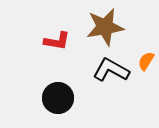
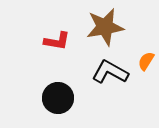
black L-shape: moved 1 px left, 2 px down
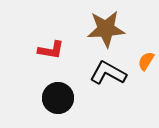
brown star: moved 1 px right, 2 px down; rotated 6 degrees clockwise
red L-shape: moved 6 px left, 9 px down
black L-shape: moved 2 px left, 1 px down
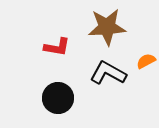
brown star: moved 1 px right, 2 px up
red L-shape: moved 6 px right, 3 px up
orange semicircle: rotated 30 degrees clockwise
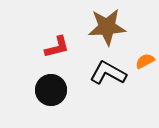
red L-shape: rotated 24 degrees counterclockwise
orange semicircle: moved 1 px left
black circle: moved 7 px left, 8 px up
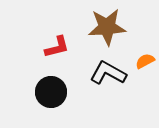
black circle: moved 2 px down
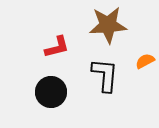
brown star: moved 1 px right, 2 px up
black L-shape: moved 3 px left, 2 px down; rotated 66 degrees clockwise
